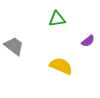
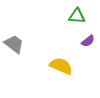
green triangle: moved 20 px right, 3 px up; rotated 12 degrees clockwise
gray trapezoid: moved 2 px up
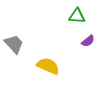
gray trapezoid: rotated 10 degrees clockwise
yellow semicircle: moved 13 px left
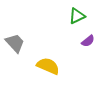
green triangle: rotated 30 degrees counterclockwise
gray trapezoid: moved 1 px right, 1 px up
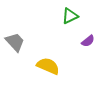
green triangle: moved 7 px left
gray trapezoid: moved 1 px up
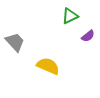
purple semicircle: moved 5 px up
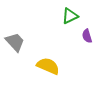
purple semicircle: moved 1 px left; rotated 112 degrees clockwise
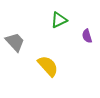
green triangle: moved 11 px left, 4 px down
yellow semicircle: rotated 25 degrees clockwise
